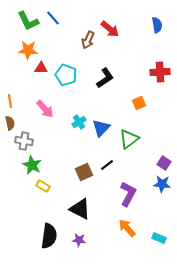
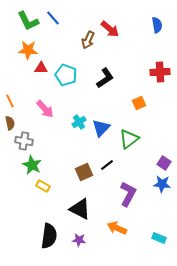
orange line: rotated 16 degrees counterclockwise
orange arrow: moved 10 px left; rotated 24 degrees counterclockwise
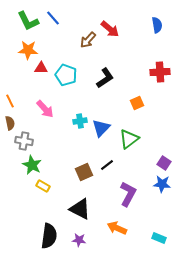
brown arrow: rotated 18 degrees clockwise
orange square: moved 2 px left
cyan cross: moved 1 px right, 1 px up; rotated 24 degrees clockwise
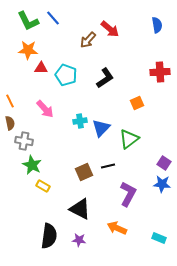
black line: moved 1 px right, 1 px down; rotated 24 degrees clockwise
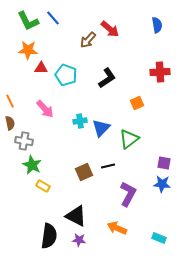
black L-shape: moved 2 px right
purple square: rotated 24 degrees counterclockwise
black triangle: moved 4 px left, 7 px down
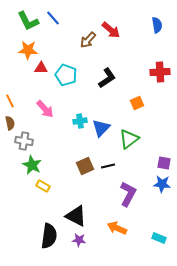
red arrow: moved 1 px right, 1 px down
brown square: moved 1 px right, 6 px up
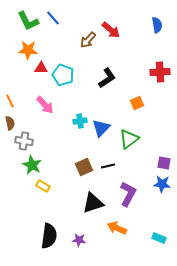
cyan pentagon: moved 3 px left
pink arrow: moved 4 px up
brown square: moved 1 px left, 1 px down
black triangle: moved 17 px right, 13 px up; rotated 45 degrees counterclockwise
